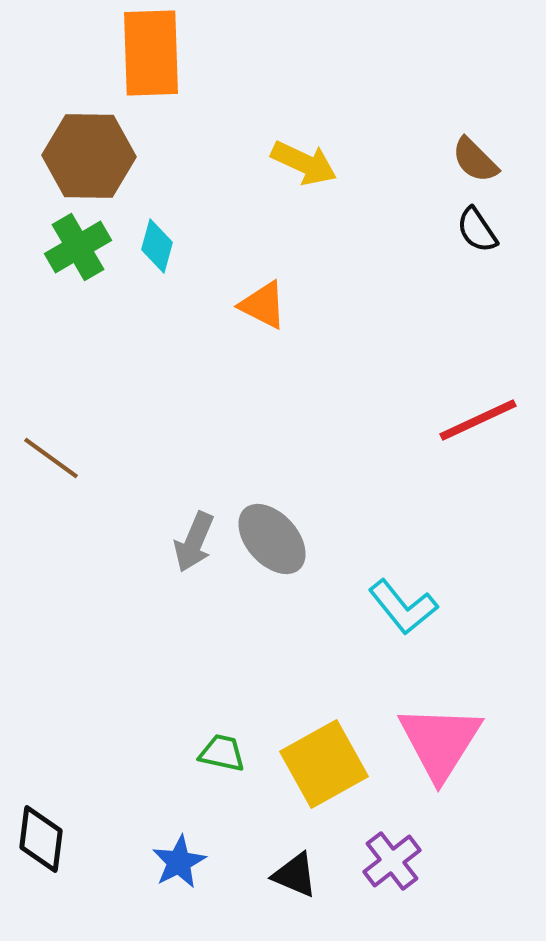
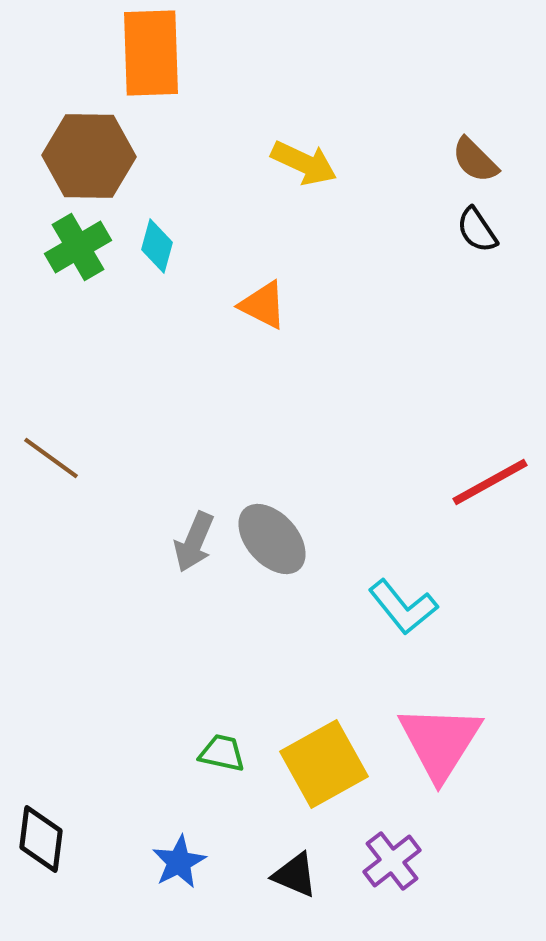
red line: moved 12 px right, 62 px down; rotated 4 degrees counterclockwise
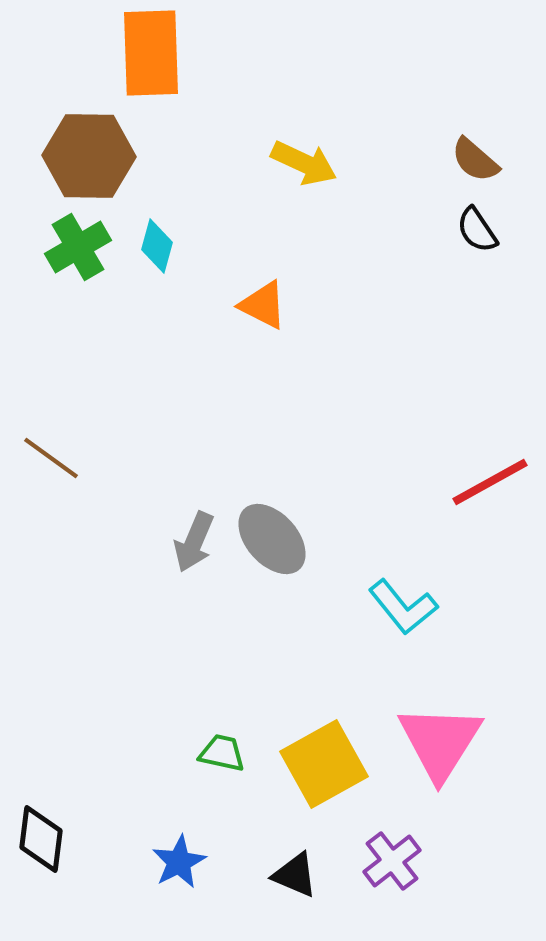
brown semicircle: rotated 4 degrees counterclockwise
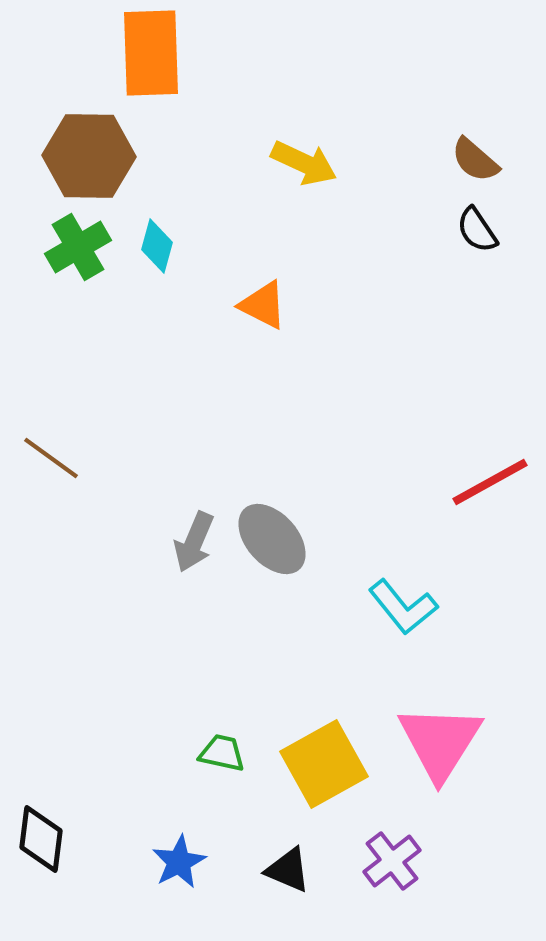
black triangle: moved 7 px left, 5 px up
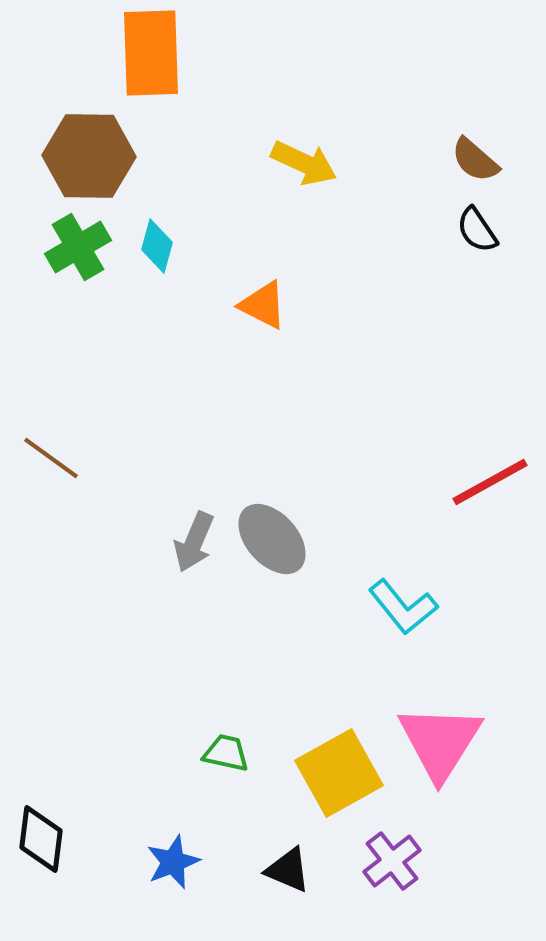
green trapezoid: moved 4 px right
yellow square: moved 15 px right, 9 px down
blue star: moved 6 px left; rotated 6 degrees clockwise
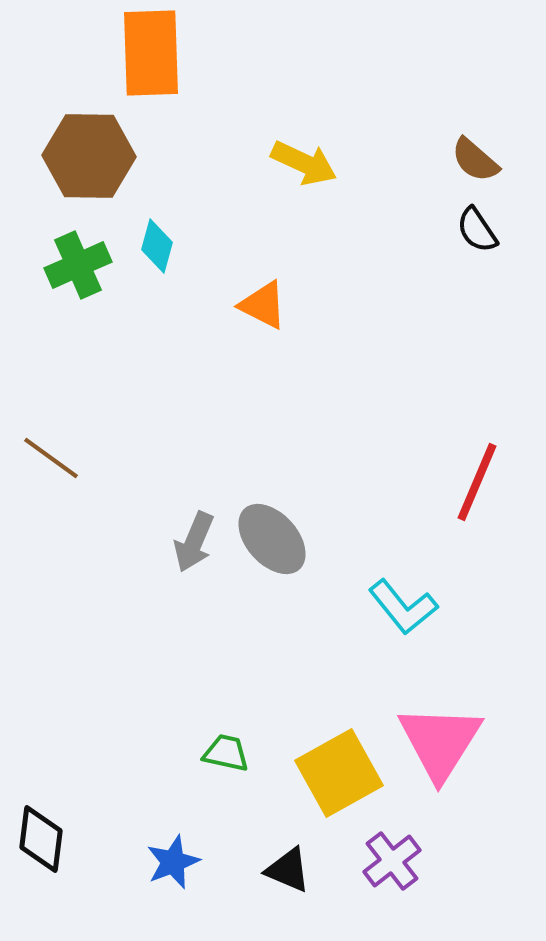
green cross: moved 18 px down; rotated 6 degrees clockwise
red line: moved 13 px left; rotated 38 degrees counterclockwise
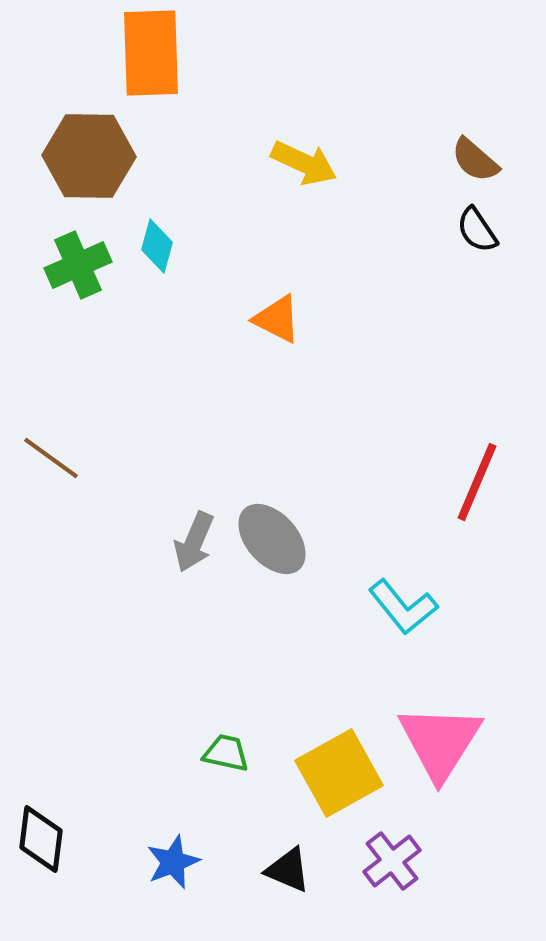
orange triangle: moved 14 px right, 14 px down
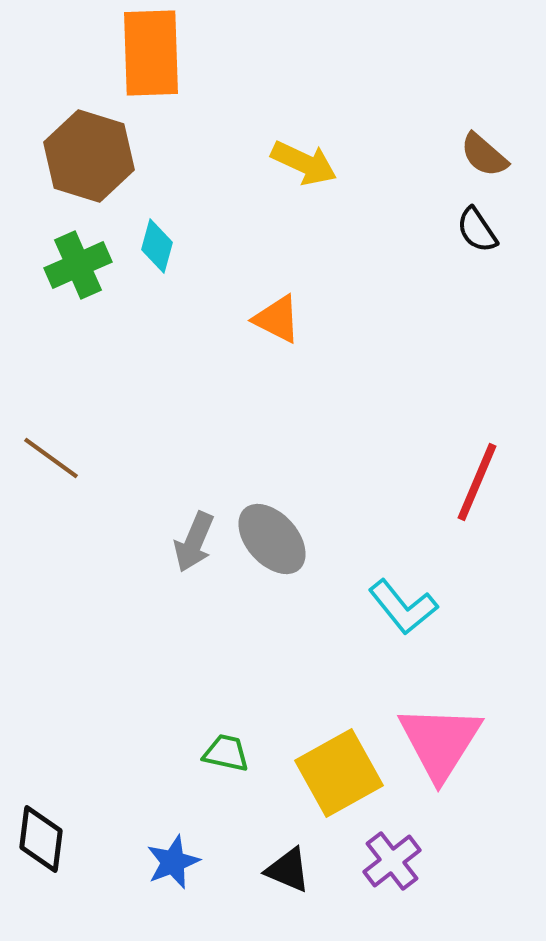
brown hexagon: rotated 16 degrees clockwise
brown semicircle: moved 9 px right, 5 px up
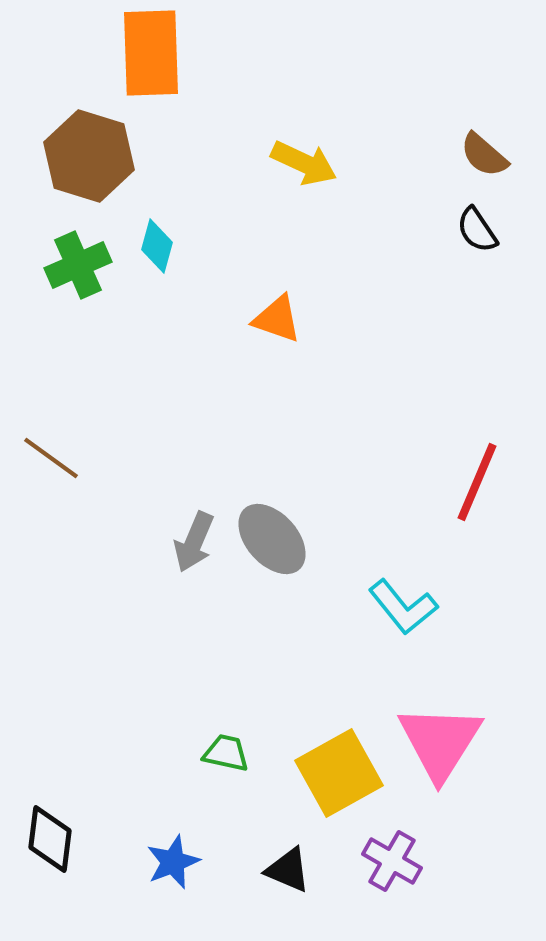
orange triangle: rotated 8 degrees counterclockwise
black diamond: moved 9 px right
purple cross: rotated 22 degrees counterclockwise
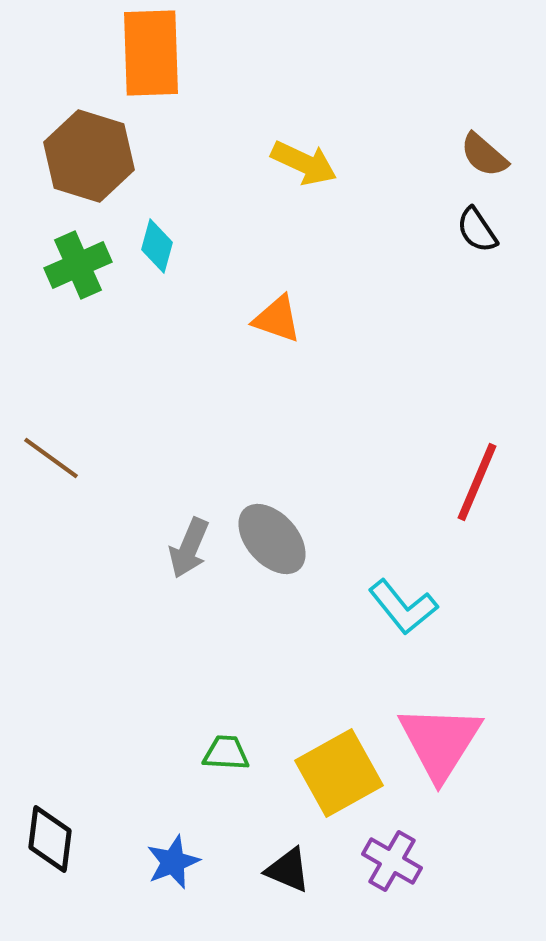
gray arrow: moved 5 px left, 6 px down
green trapezoid: rotated 9 degrees counterclockwise
